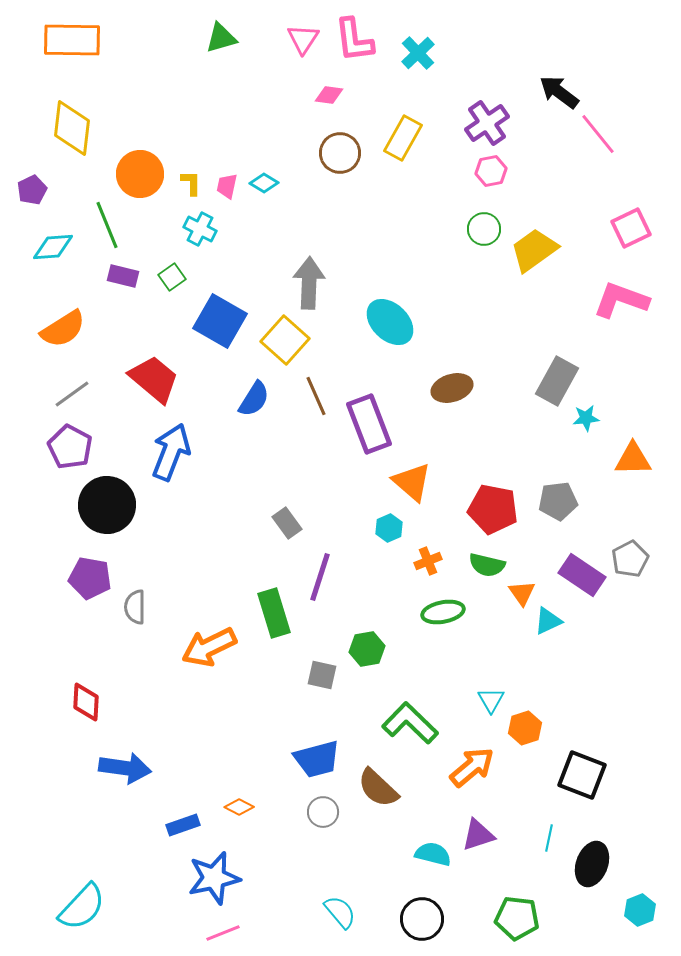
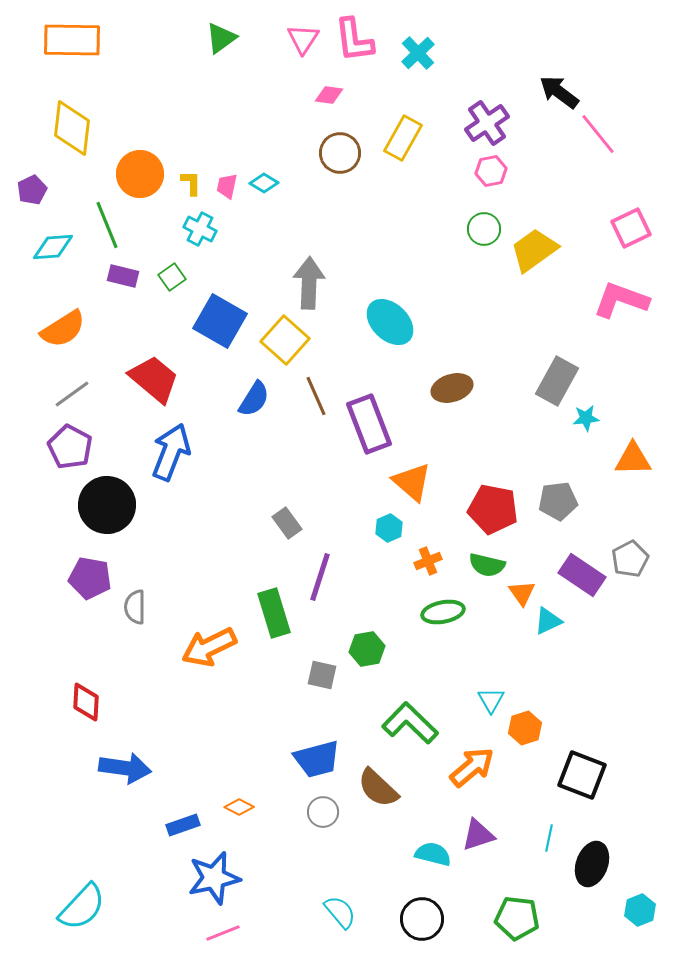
green triangle at (221, 38): rotated 20 degrees counterclockwise
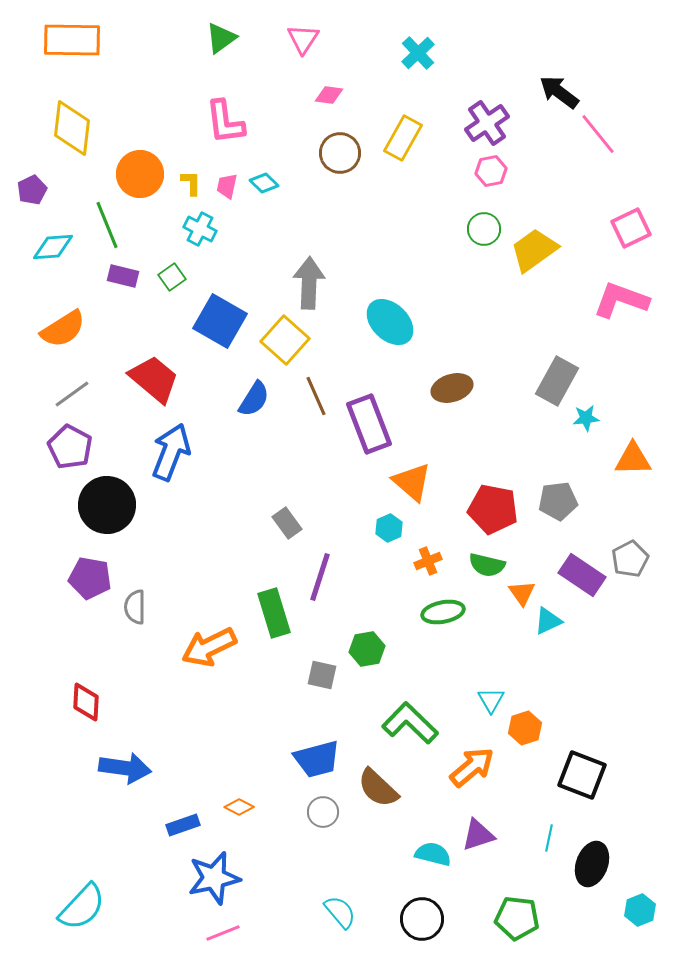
pink L-shape at (354, 40): moved 129 px left, 82 px down
cyan diamond at (264, 183): rotated 12 degrees clockwise
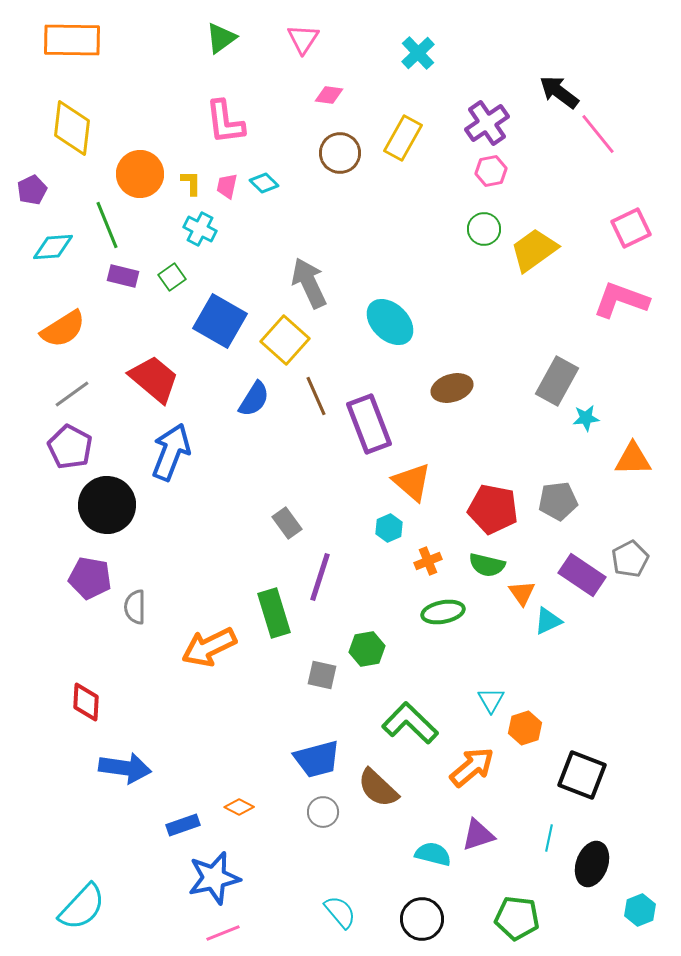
gray arrow at (309, 283): rotated 27 degrees counterclockwise
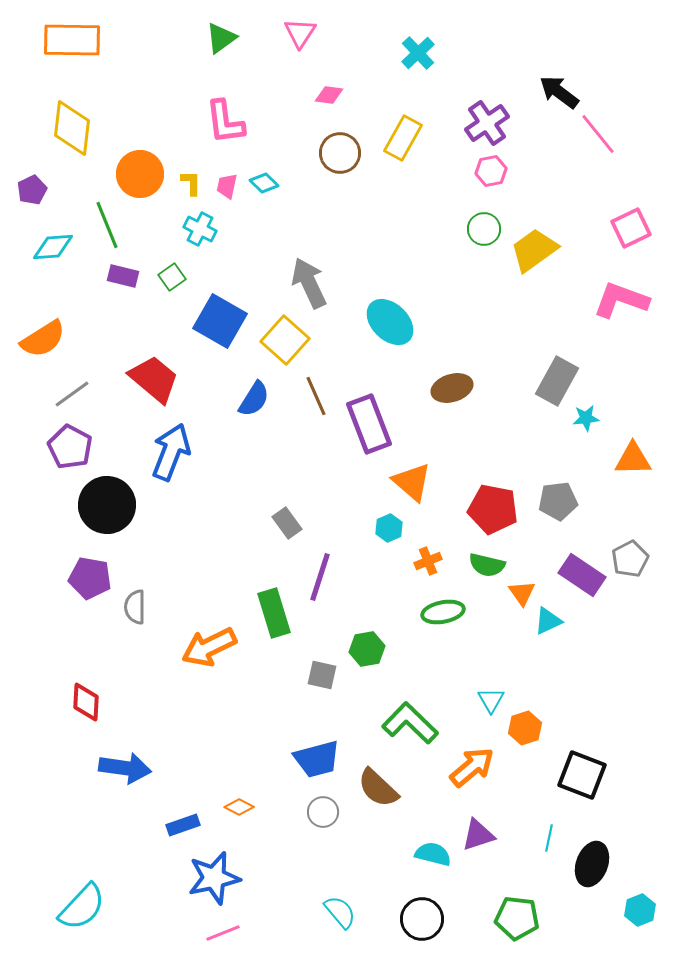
pink triangle at (303, 39): moved 3 px left, 6 px up
orange semicircle at (63, 329): moved 20 px left, 10 px down
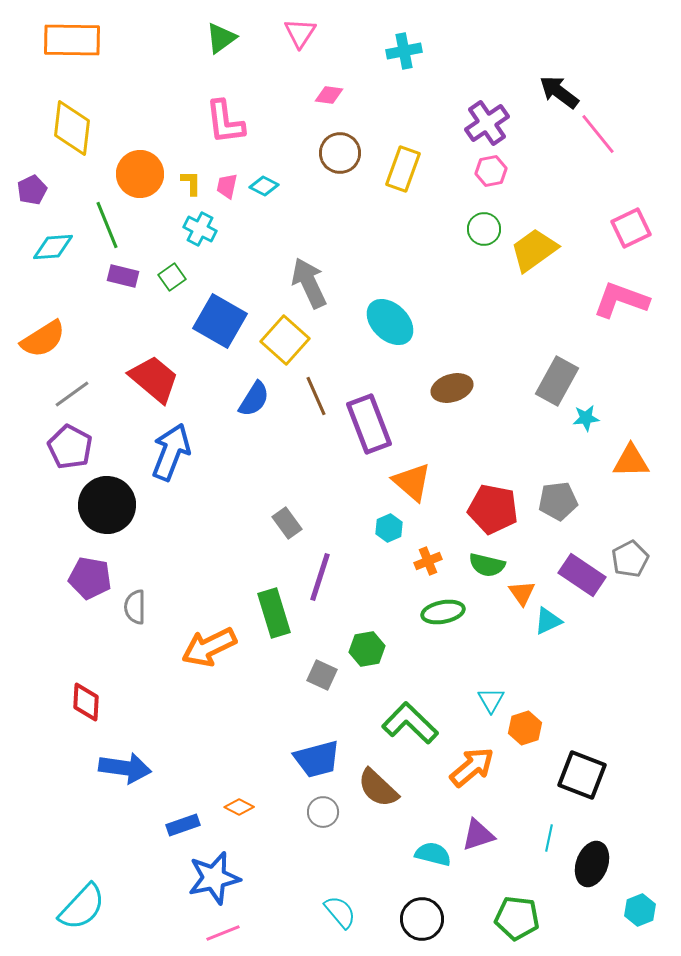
cyan cross at (418, 53): moved 14 px left, 2 px up; rotated 32 degrees clockwise
yellow rectangle at (403, 138): moved 31 px down; rotated 9 degrees counterclockwise
cyan diamond at (264, 183): moved 3 px down; rotated 16 degrees counterclockwise
orange triangle at (633, 459): moved 2 px left, 2 px down
gray square at (322, 675): rotated 12 degrees clockwise
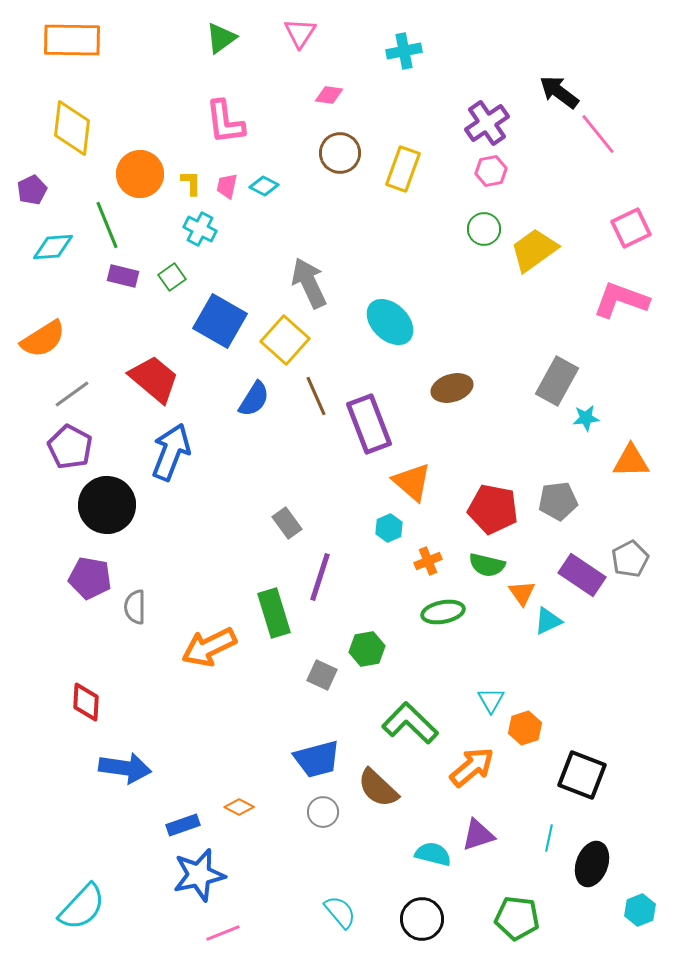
blue star at (214, 878): moved 15 px left, 3 px up
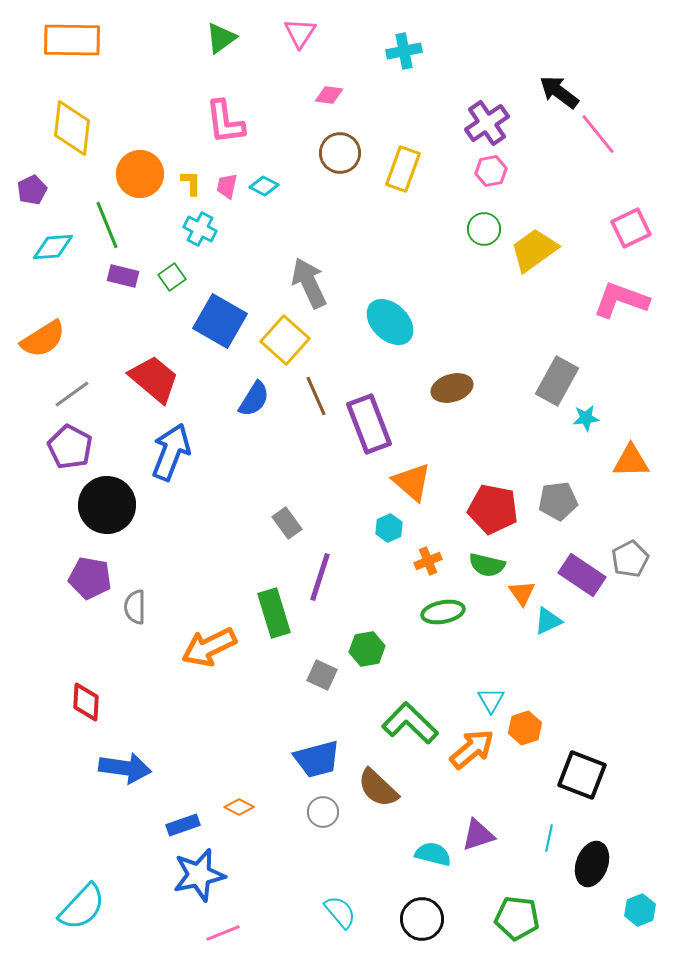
orange arrow at (472, 767): moved 18 px up
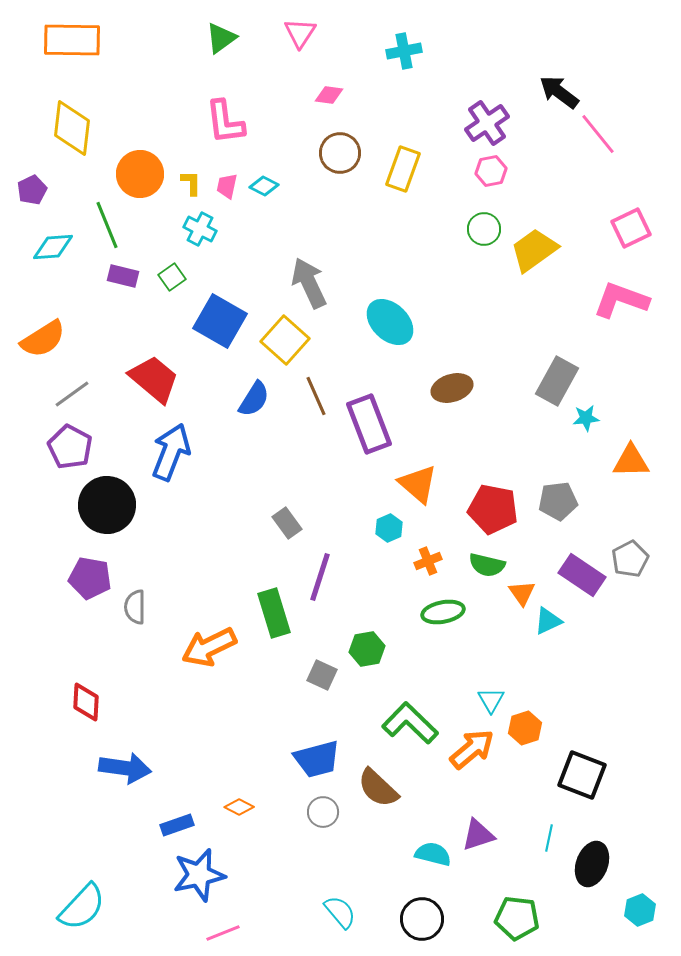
orange triangle at (412, 482): moved 6 px right, 2 px down
blue rectangle at (183, 825): moved 6 px left
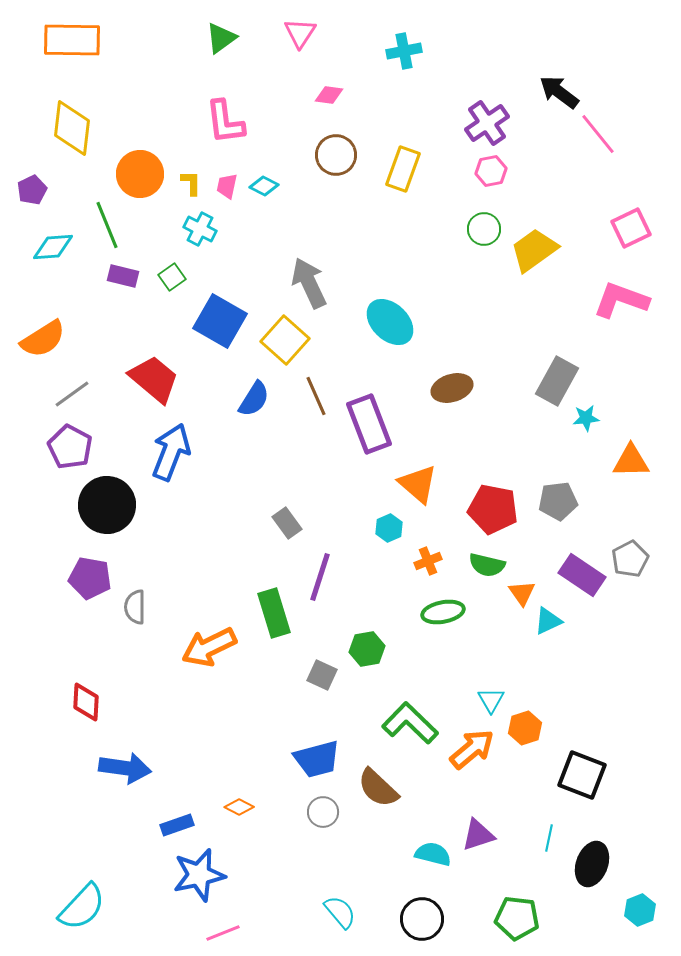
brown circle at (340, 153): moved 4 px left, 2 px down
